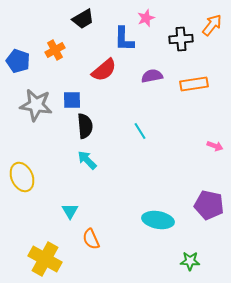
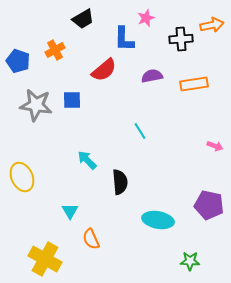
orange arrow: rotated 40 degrees clockwise
black semicircle: moved 35 px right, 56 px down
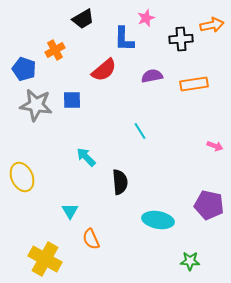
blue pentagon: moved 6 px right, 8 px down
cyan arrow: moved 1 px left, 3 px up
